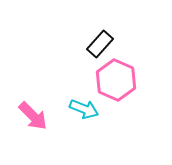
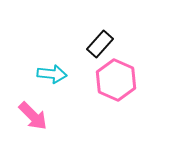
cyan arrow: moved 32 px left, 35 px up; rotated 16 degrees counterclockwise
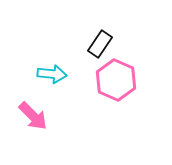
black rectangle: rotated 8 degrees counterclockwise
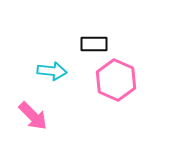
black rectangle: moved 6 px left; rotated 56 degrees clockwise
cyan arrow: moved 3 px up
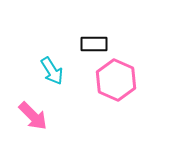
cyan arrow: rotated 52 degrees clockwise
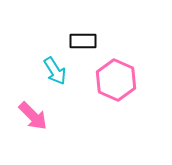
black rectangle: moved 11 px left, 3 px up
cyan arrow: moved 3 px right
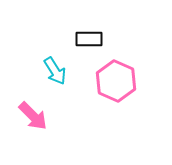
black rectangle: moved 6 px right, 2 px up
pink hexagon: moved 1 px down
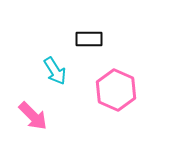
pink hexagon: moved 9 px down
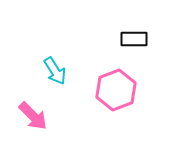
black rectangle: moved 45 px right
pink hexagon: rotated 15 degrees clockwise
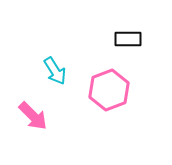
black rectangle: moved 6 px left
pink hexagon: moved 7 px left
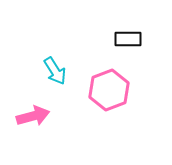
pink arrow: rotated 60 degrees counterclockwise
